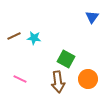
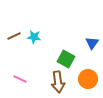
blue triangle: moved 26 px down
cyan star: moved 1 px up
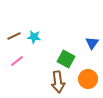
pink line: moved 3 px left, 18 px up; rotated 64 degrees counterclockwise
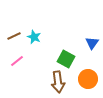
cyan star: rotated 16 degrees clockwise
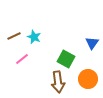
pink line: moved 5 px right, 2 px up
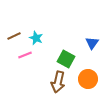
cyan star: moved 2 px right, 1 px down
pink line: moved 3 px right, 4 px up; rotated 16 degrees clockwise
brown arrow: rotated 20 degrees clockwise
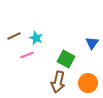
pink line: moved 2 px right
orange circle: moved 4 px down
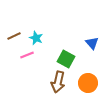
blue triangle: rotated 16 degrees counterclockwise
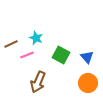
brown line: moved 3 px left, 8 px down
blue triangle: moved 5 px left, 14 px down
green square: moved 5 px left, 4 px up
brown arrow: moved 20 px left; rotated 10 degrees clockwise
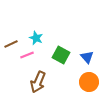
orange circle: moved 1 px right, 1 px up
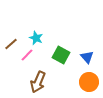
brown line: rotated 16 degrees counterclockwise
pink line: rotated 24 degrees counterclockwise
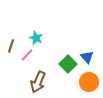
brown line: moved 2 px down; rotated 32 degrees counterclockwise
green square: moved 7 px right, 9 px down; rotated 18 degrees clockwise
